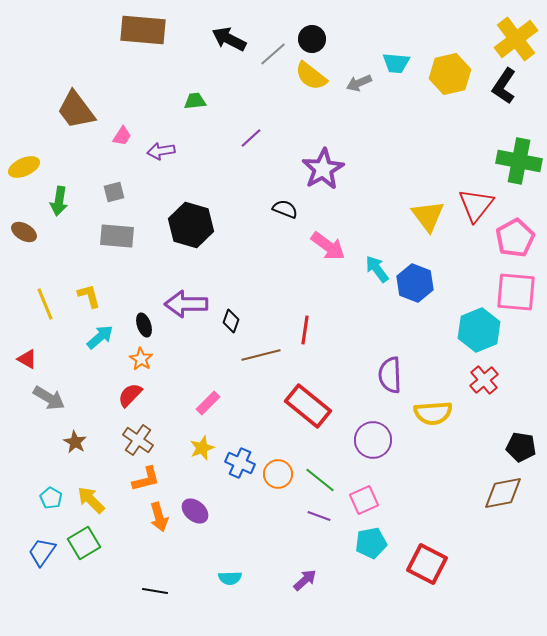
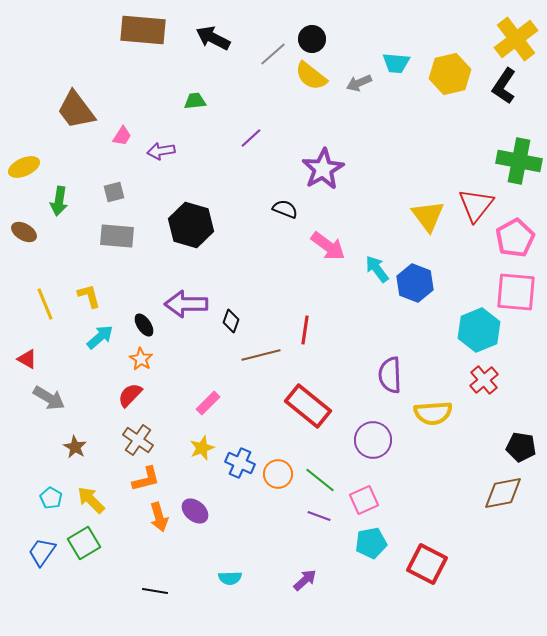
black arrow at (229, 39): moved 16 px left, 1 px up
black ellipse at (144, 325): rotated 15 degrees counterclockwise
brown star at (75, 442): moved 5 px down
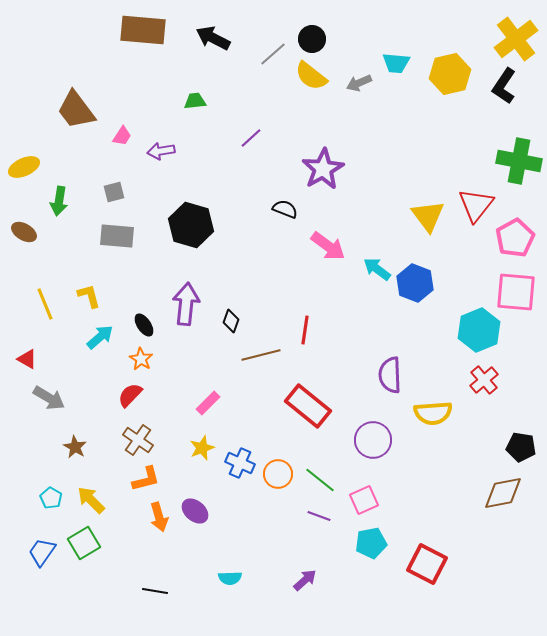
cyan arrow at (377, 269): rotated 16 degrees counterclockwise
purple arrow at (186, 304): rotated 96 degrees clockwise
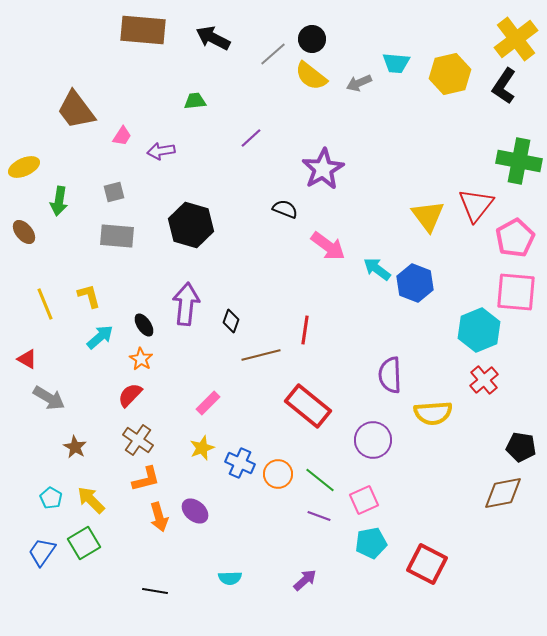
brown ellipse at (24, 232): rotated 20 degrees clockwise
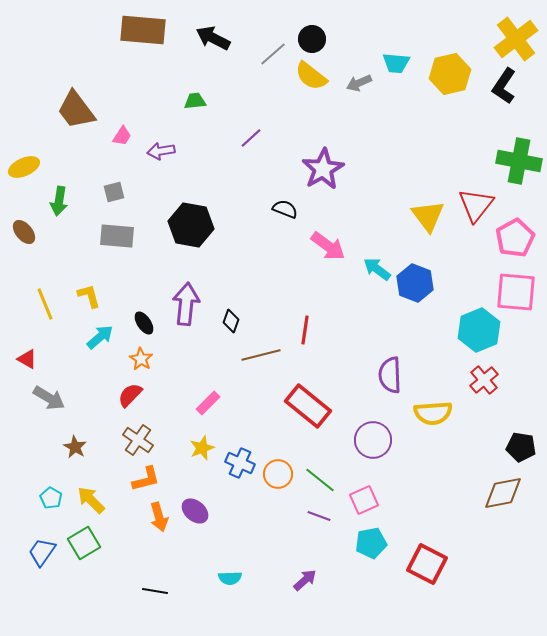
black hexagon at (191, 225): rotated 6 degrees counterclockwise
black ellipse at (144, 325): moved 2 px up
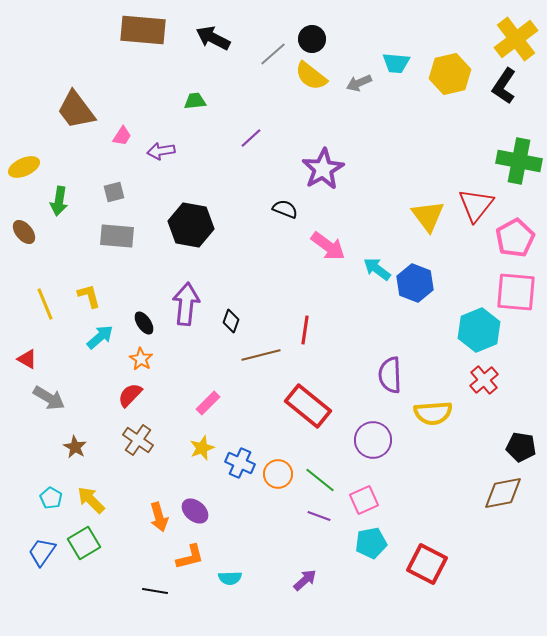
orange L-shape at (146, 479): moved 44 px right, 78 px down
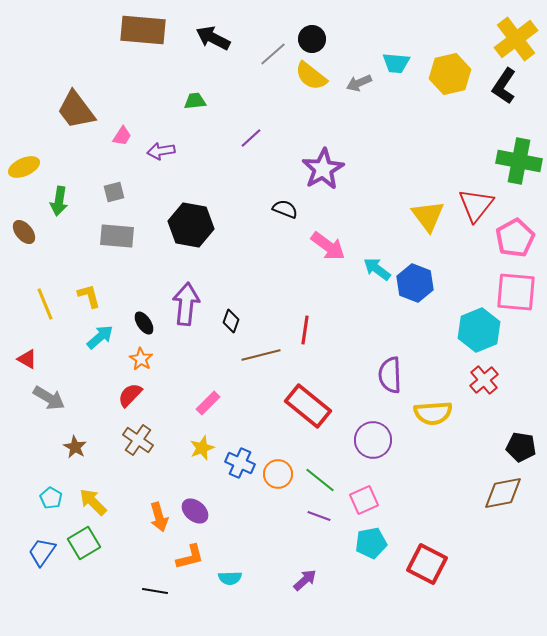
yellow arrow at (91, 500): moved 2 px right, 2 px down
